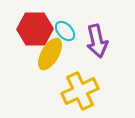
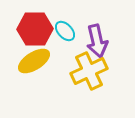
yellow ellipse: moved 16 px left, 7 px down; rotated 28 degrees clockwise
yellow cross: moved 9 px right, 20 px up
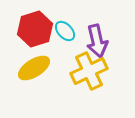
red hexagon: rotated 16 degrees counterclockwise
yellow ellipse: moved 7 px down
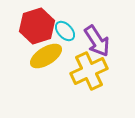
red hexagon: moved 2 px right, 3 px up
purple arrow: rotated 20 degrees counterclockwise
yellow ellipse: moved 12 px right, 12 px up
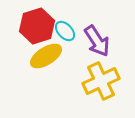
yellow cross: moved 12 px right, 10 px down
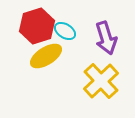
cyan ellipse: rotated 15 degrees counterclockwise
purple arrow: moved 9 px right, 3 px up; rotated 16 degrees clockwise
yellow cross: rotated 18 degrees counterclockwise
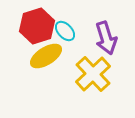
cyan ellipse: rotated 15 degrees clockwise
yellow cross: moved 8 px left, 7 px up
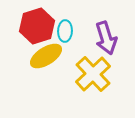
cyan ellipse: rotated 45 degrees clockwise
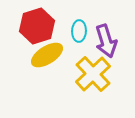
cyan ellipse: moved 14 px right
purple arrow: moved 3 px down
yellow ellipse: moved 1 px right, 1 px up
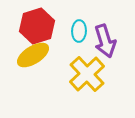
purple arrow: moved 1 px left
yellow ellipse: moved 14 px left
yellow cross: moved 6 px left
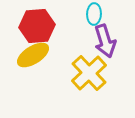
red hexagon: rotated 12 degrees clockwise
cyan ellipse: moved 15 px right, 17 px up
yellow cross: moved 2 px right, 1 px up
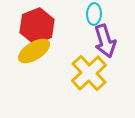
red hexagon: rotated 16 degrees counterclockwise
yellow ellipse: moved 1 px right, 4 px up
